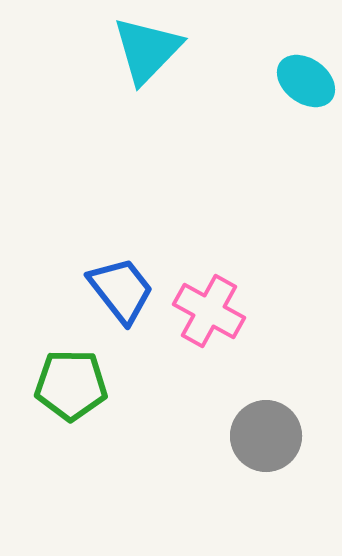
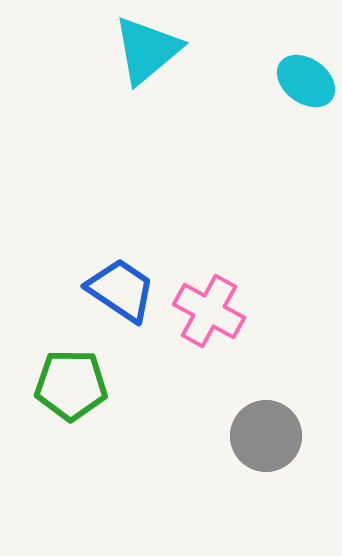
cyan triangle: rotated 6 degrees clockwise
blue trapezoid: rotated 18 degrees counterclockwise
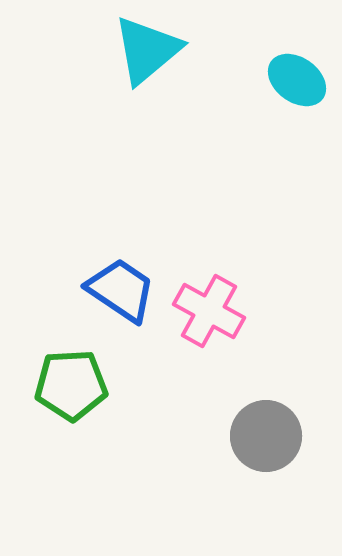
cyan ellipse: moved 9 px left, 1 px up
green pentagon: rotated 4 degrees counterclockwise
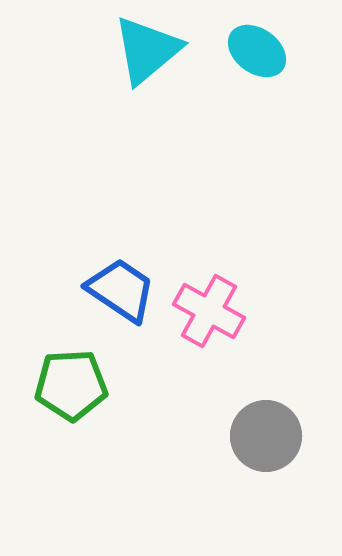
cyan ellipse: moved 40 px left, 29 px up
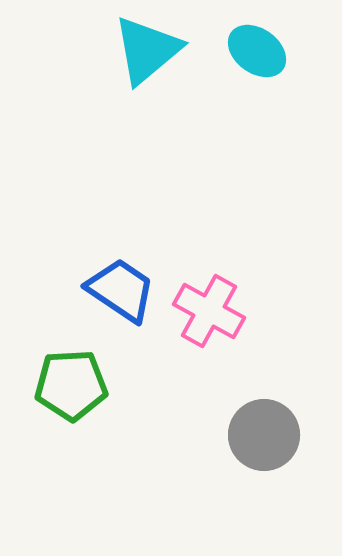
gray circle: moved 2 px left, 1 px up
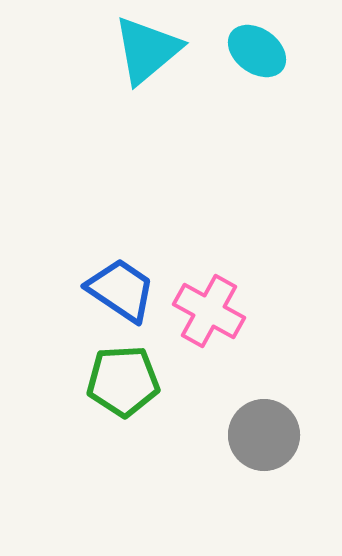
green pentagon: moved 52 px right, 4 px up
